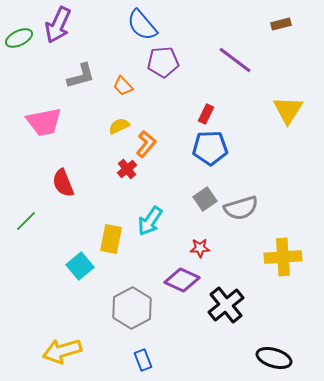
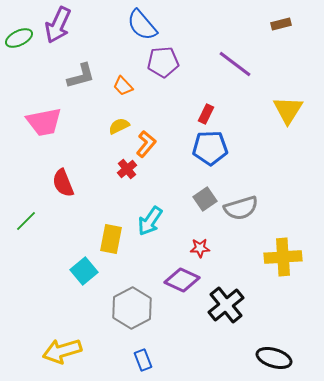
purple line: moved 4 px down
cyan square: moved 4 px right, 5 px down
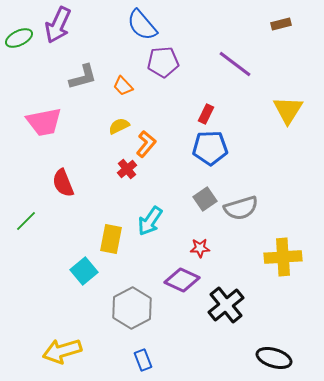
gray L-shape: moved 2 px right, 1 px down
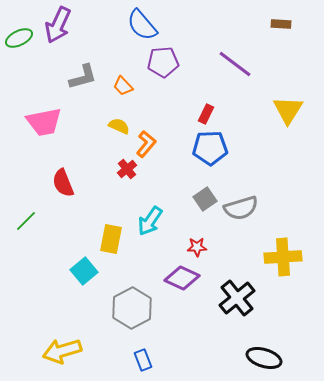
brown rectangle: rotated 18 degrees clockwise
yellow semicircle: rotated 50 degrees clockwise
red star: moved 3 px left, 1 px up
purple diamond: moved 2 px up
black cross: moved 11 px right, 7 px up
black ellipse: moved 10 px left
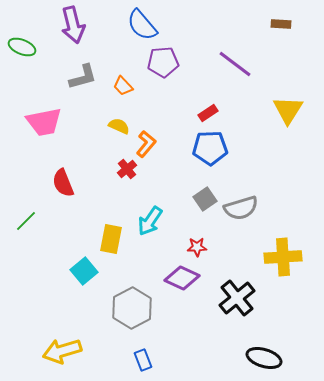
purple arrow: moved 15 px right; rotated 39 degrees counterclockwise
green ellipse: moved 3 px right, 9 px down; rotated 48 degrees clockwise
red rectangle: moved 2 px right, 1 px up; rotated 30 degrees clockwise
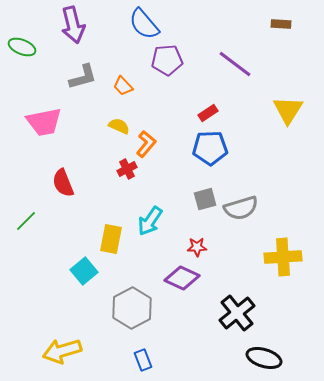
blue semicircle: moved 2 px right, 1 px up
purple pentagon: moved 4 px right, 2 px up
red cross: rotated 12 degrees clockwise
gray square: rotated 20 degrees clockwise
black cross: moved 15 px down
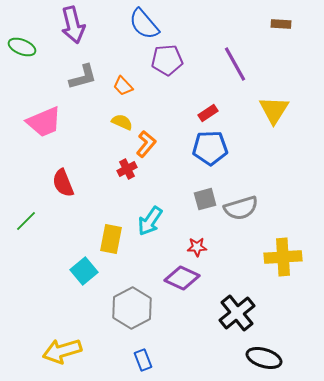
purple line: rotated 24 degrees clockwise
yellow triangle: moved 14 px left
pink trapezoid: rotated 12 degrees counterclockwise
yellow semicircle: moved 3 px right, 4 px up
